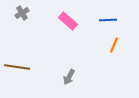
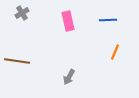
pink rectangle: rotated 36 degrees clockwise
orange line: moved 1 px right, 7 px down
brown line: moved 6 px up
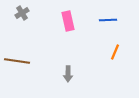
gray arrow: moved 1 px left, 3 px up; rotated 28 degrees counterclockwise
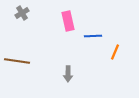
blue line: moved 15 px left, 16 px down
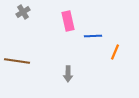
gray cross: moved 1 px right, 1 px up
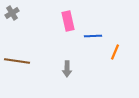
gray cross: moved 11 px left, 1 px down
gray arrow: moved 1 px left, 5 px up
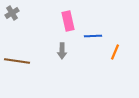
gray arrow: moved 5 px left, 18 px up
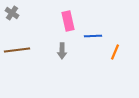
gray cross: rotated 24 degrees counterclockwise
brown line: moved 11 px up; rotated 15 degrees counterclockwise
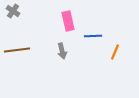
gray cross: moved 1 px right, 2 px up
gray arrow: rotated 14 degrees counterclockwise
